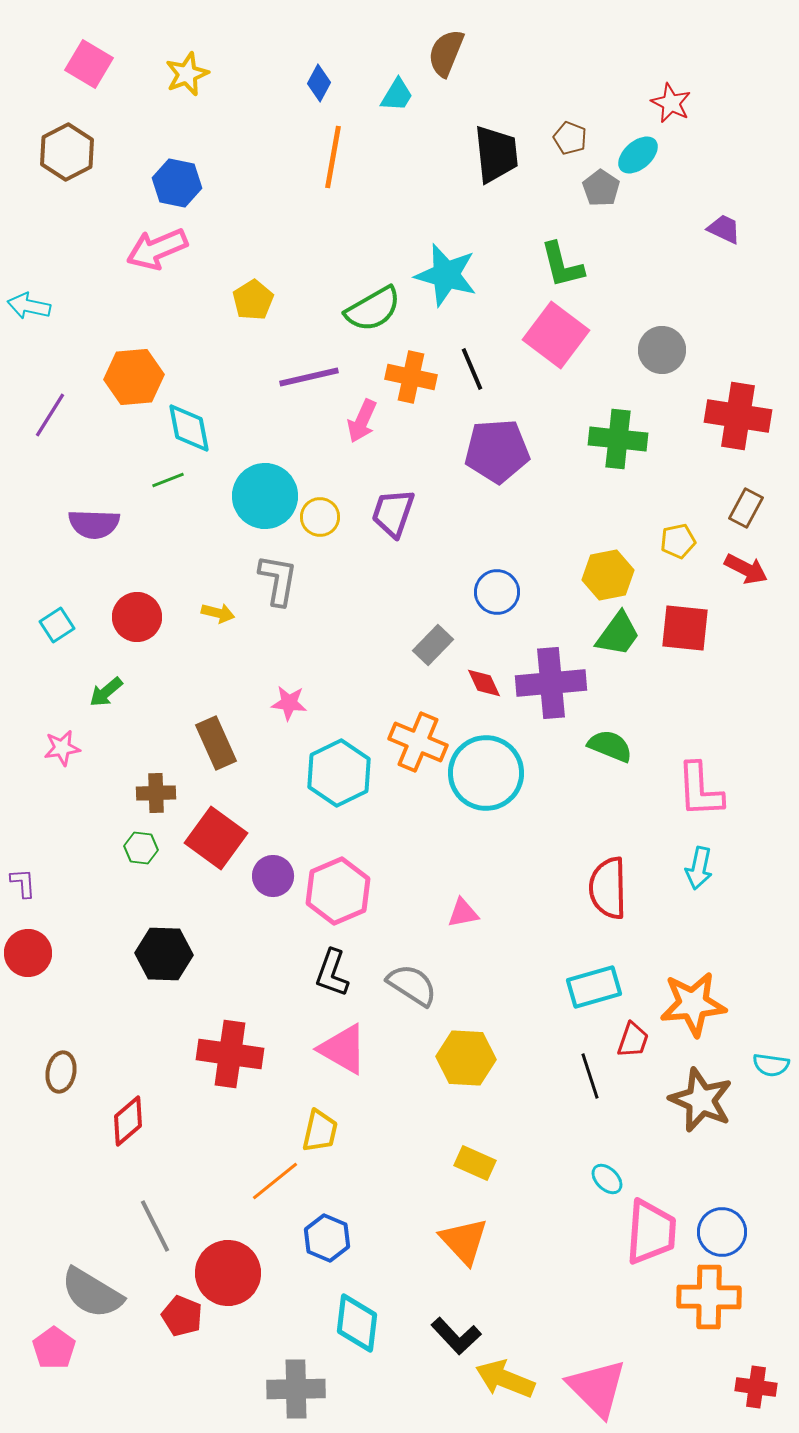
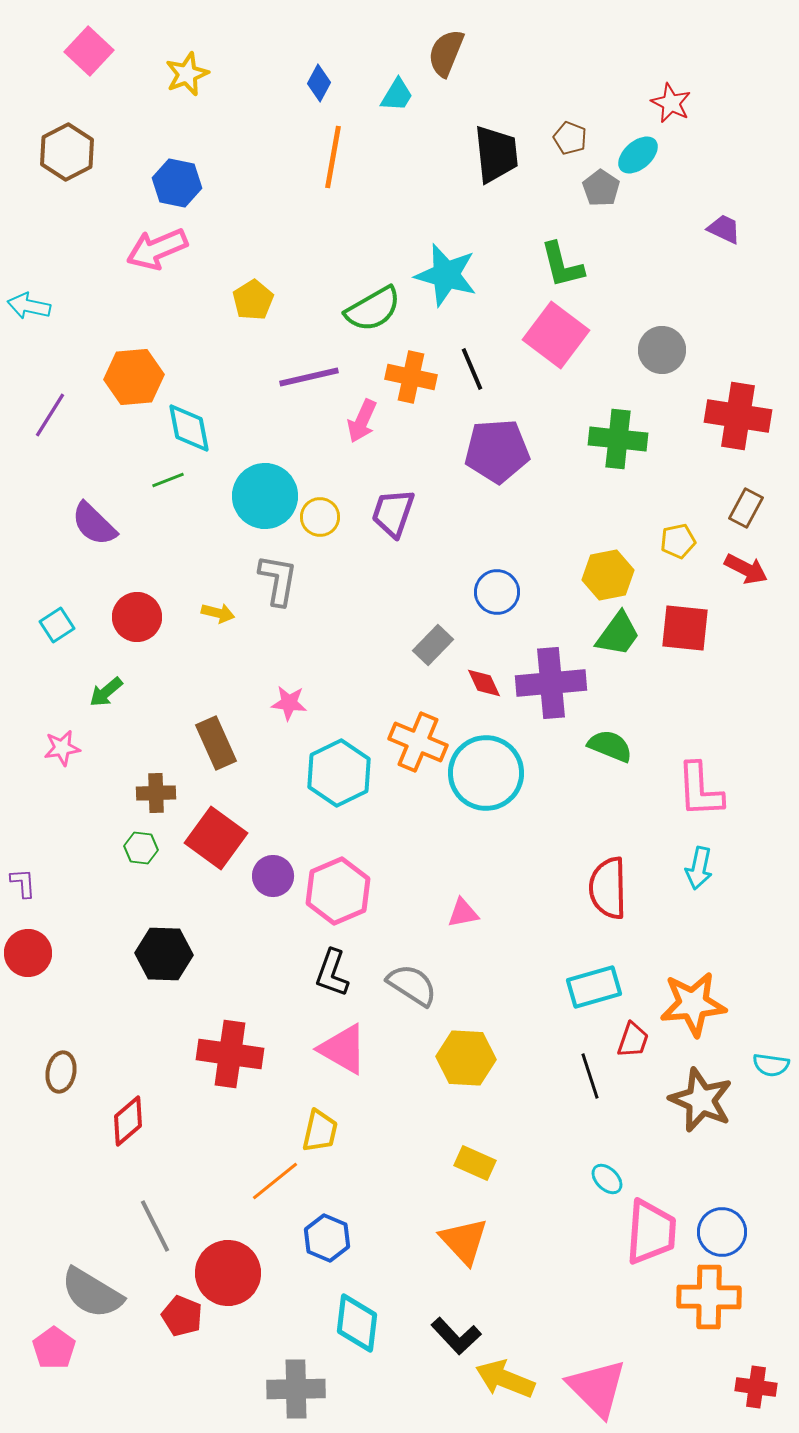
pink square at (89, 64): moved 13 px up; rotated 12 degrees clockwise
purple semicircle at (94, 524): rotated 42 degrees clockwise
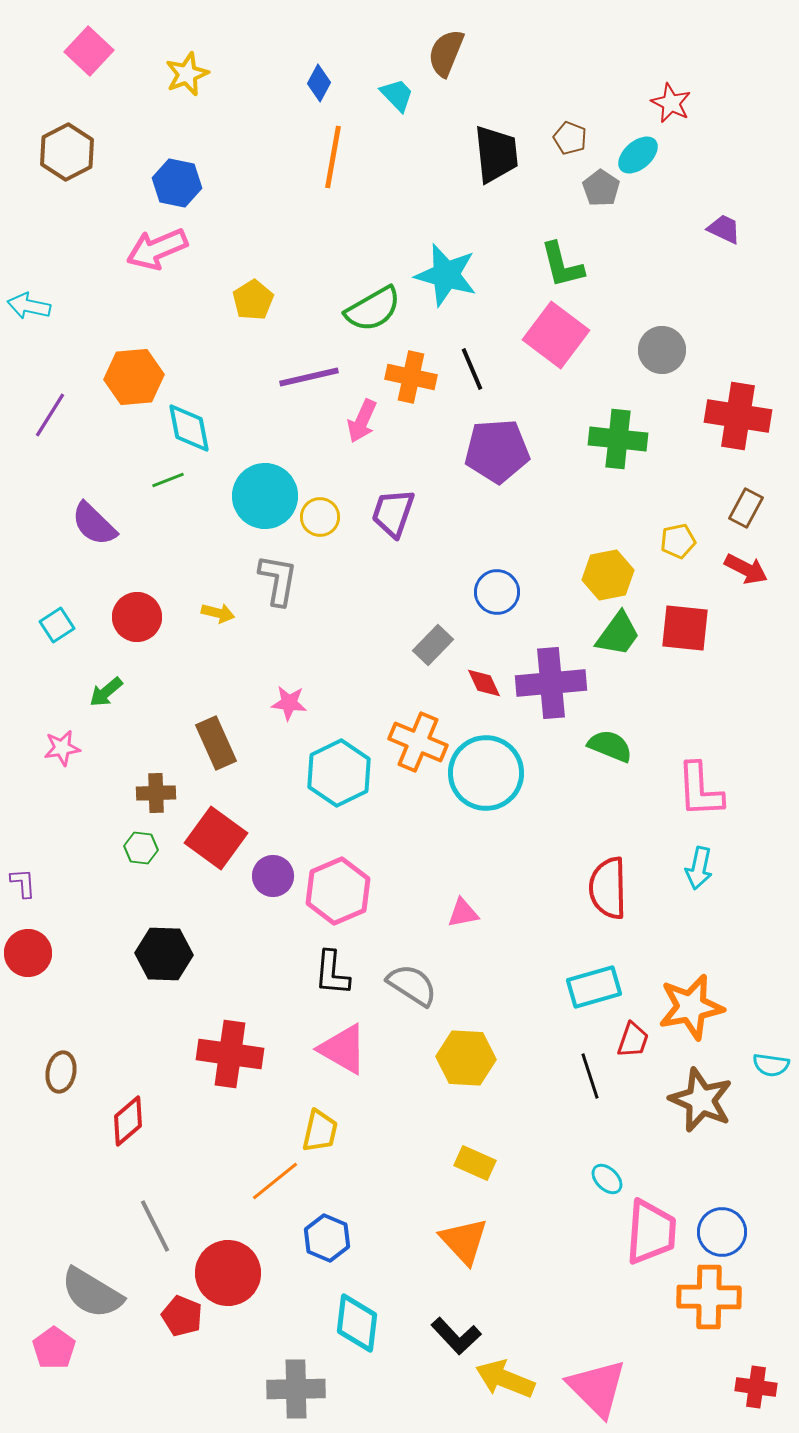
cyan trapezoid at (397, 95): rotated 75 degrees counterclockwise
black L-shape at (332, 973): rotated 15 degrees counterclockwise
orange star at (693, 1004): moved 2 px left, 3 px down; rotated 6 degrees counterclockwise
